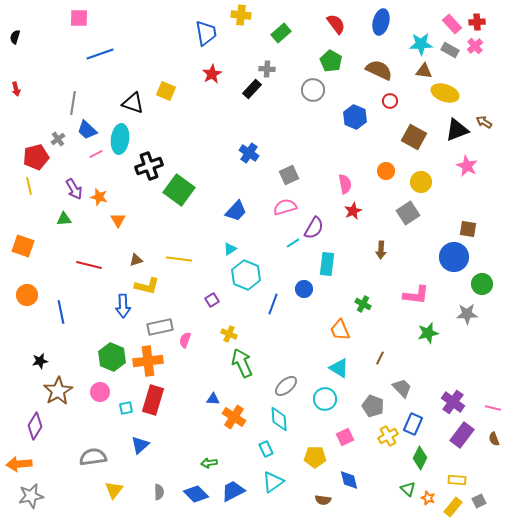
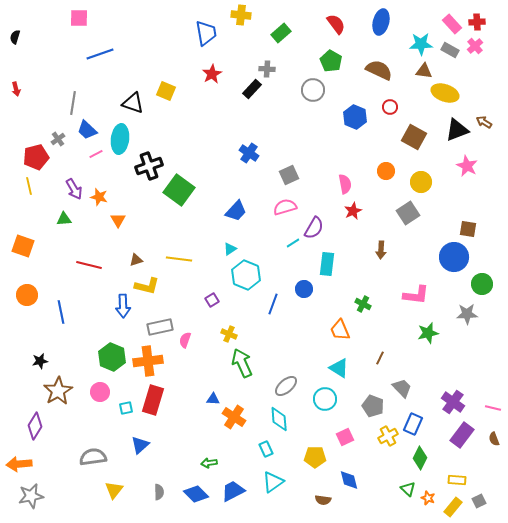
red circle at (390, 101): moved 6 px down
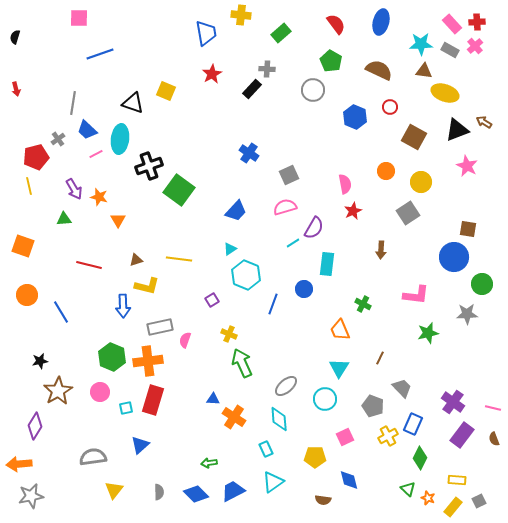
blue line at (61, 312): rotated 20 degrees counterclockwise
cyan triangle at (339, 368): rotated 30 degrees clockwise
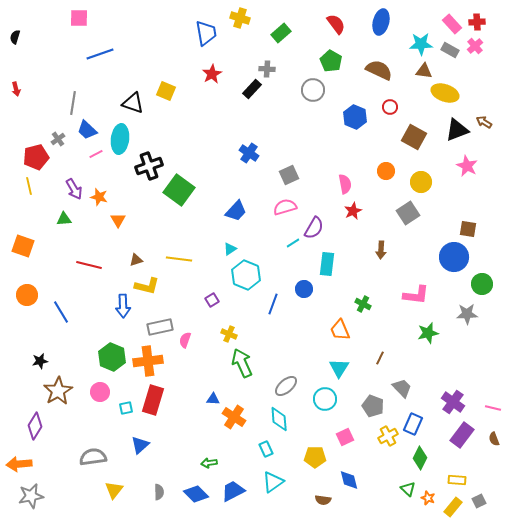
yellow cross at (241, 15): moved 1 px left, 3 px down; rotated 12 degrees clockwise
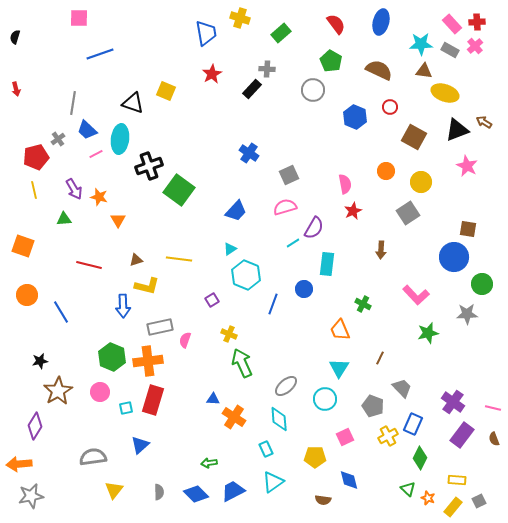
yellow line at (29, 186): moved 5 px right, 4 px down
pink L-shape at (416, 295): rotated 40 degrees clockwise
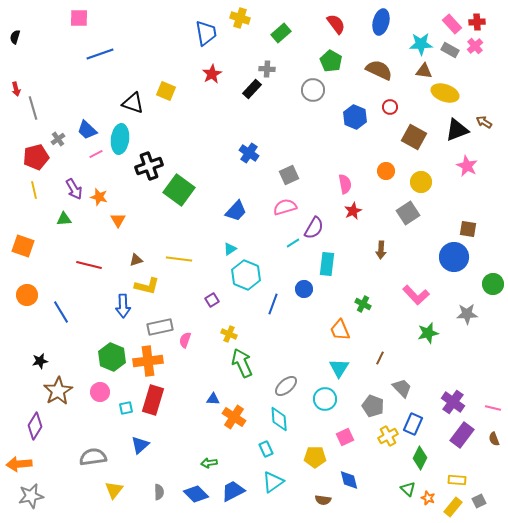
gray line at (73, 103): moved 40 px left, 5 px down; rotated 25 degrees counterclockwise
green circle at (482, 284): moved 11 px right
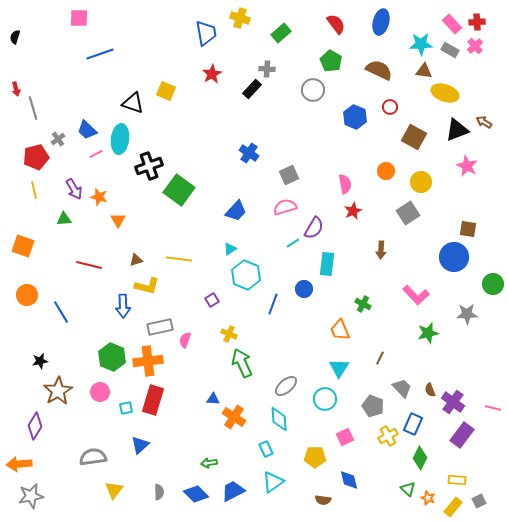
brown semicircle at (494, 439): moved 64 px left, 49 px up
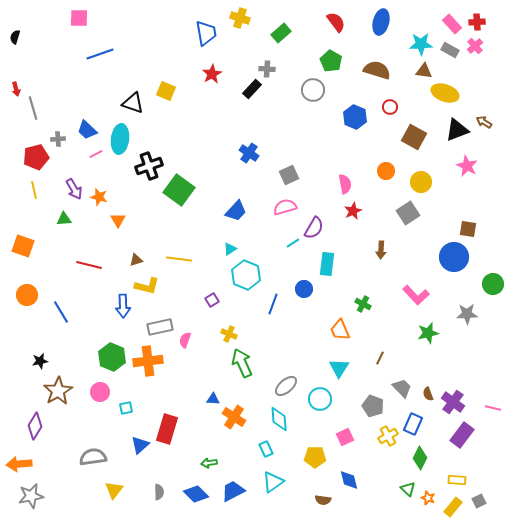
red semicircle at (336, 24): moved 2 px up
brown semicircle at (379, 70): moved 2 px left; rotated 8 degrees counterclockwise
gray cross at (58, 139): rotated 32 degrees clockwise
brown semicircle at (430, 390): moved 2 px left, 4 px down
cyan circle at (325, 399): moved 5 px left
red rectangle at (153, 400): moved 14 px right, 29 px down
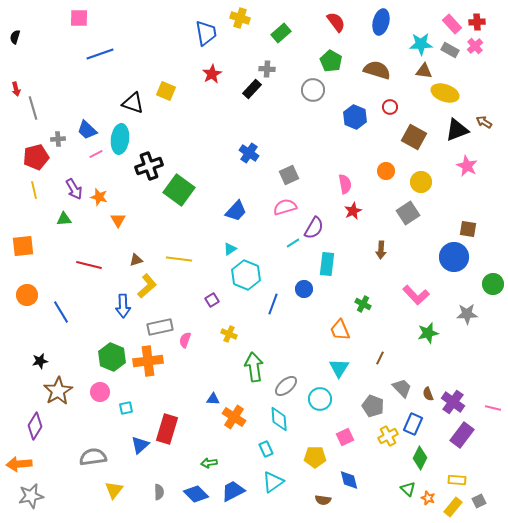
orange square at (23, 246): rotated 25 degrees counterclockwise
yellow L-shape at (147, 286): rotated 55 degrees counterclockwise
green arrow at (242, 363): moved 12 px right, 4 px down; rotated 16 degrees clockwise
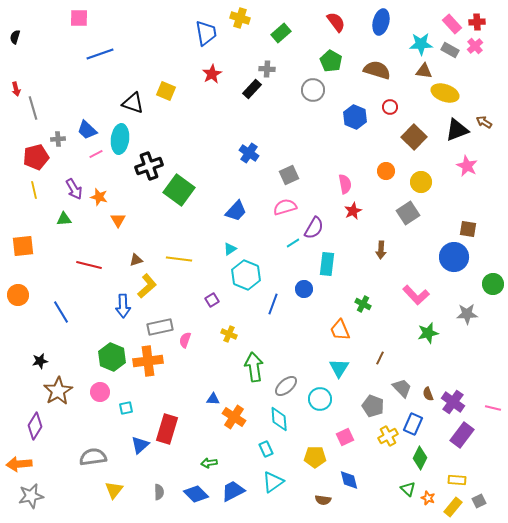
brown square at (414, 137): rotated 15 degrees clockwise
orange circle at (27, 295): moved 9 px left
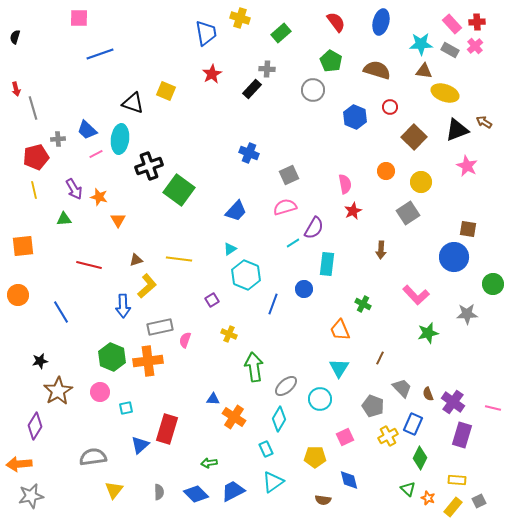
blue cross at (249, 153): rotated 12 degrees counterclockwise
cyan diamond at (279, 419): rotated 35 degrees clockwise
purple rectangle at (462, 435): rotated 20 degrees counterclockwise
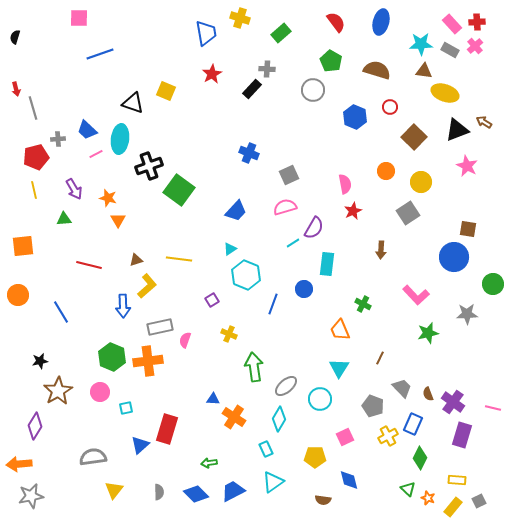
orange star at (99, 197): moved 9 px right, 1 px down
